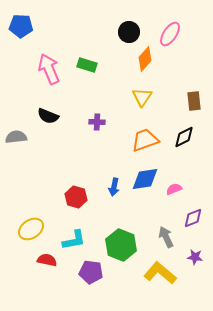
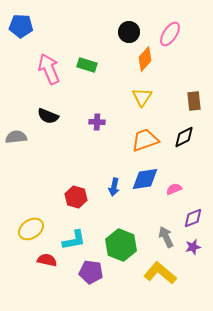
purple star: moved 2 px left, 10 px up; rotated 21 degrees counterclockwise
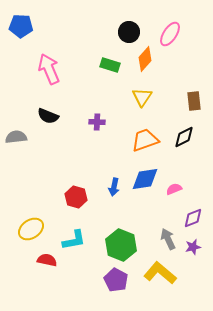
green rectangle: moved 23 px right
gray arrow: moved 2 px right, 2 px down
purple pentagon: moved 25 px right, 8 px down; rotated 20 degrees clockwise
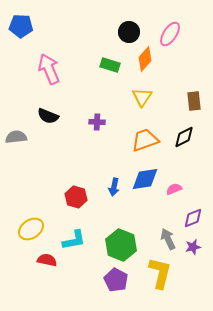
yellow L-shape: rotated 64 degrees clockwise
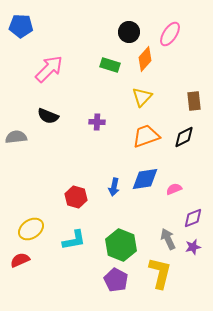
pink arrow: rotated 68 degrees clockwise
yellow triangle: rotated 10 degrees clockwise
orange trapezoid: moved 1 px right, 4 px up
red semicircle: moved 27 px left; rotated 36 degrees counterclockwise
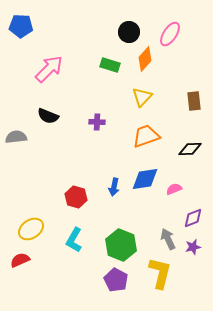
black diamond: moved 6 px right, 12 px down; rotated 25 degrees clockwise
cyan L-shape: rotated 130 degrees clockwise
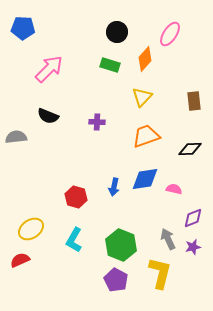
blue pentagon: moved 2 px right, 2 px down
black circle: moved 12 px left
pink semicircle: rotated 35 degrees clockwise
